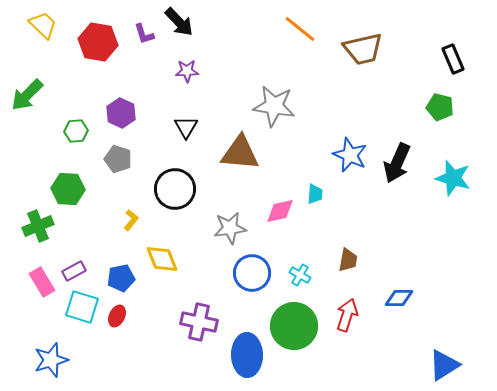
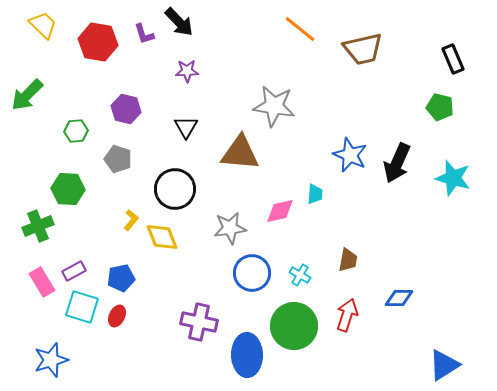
purple hexagon at (121, 113): moved 5 px right, 4 px up; rotated 12 degrees counterclockwise
yellow diamond at (162, 259): moved 22 px up
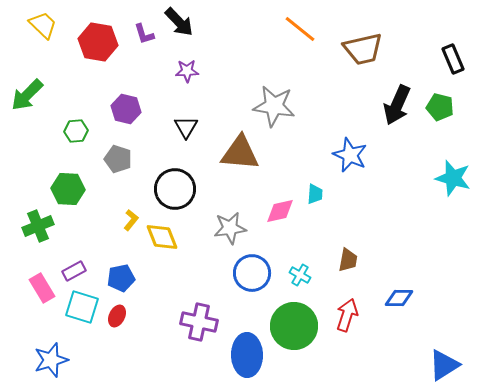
black arrow at (397, 163): moved 58 px up
pink rectangle at (42, 282): moved 6 px down
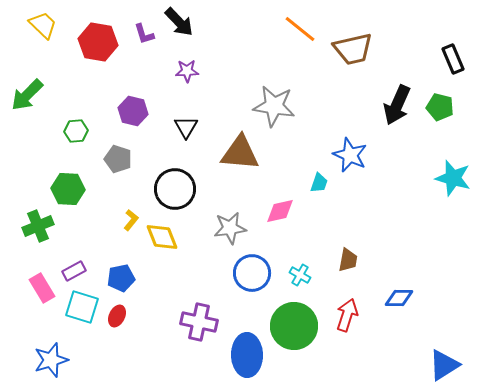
brown trapezoid at (363, 49): moved 10 px left
purple hexagon at (126, 109): moved 7 px right, 2 px down
cyan trapezoid at (315, 194): moved 4 px right, 11 px up; rotated 15 degrees clockwise
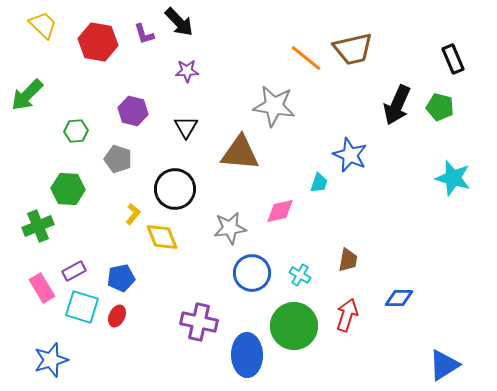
orange line at (300, 29): moved 6 px right, 29 px down
yellow L-shape at (131, 220): moved 2 px right, 6 px up
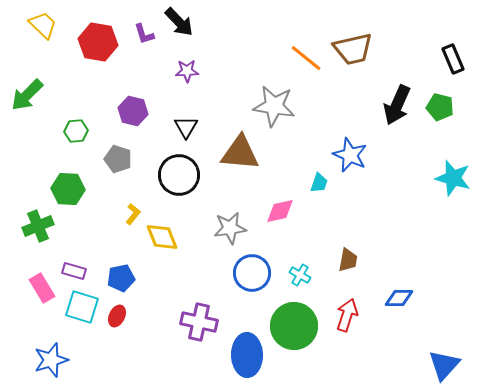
black circle at (175, 189): moved 4 px right, 14 px up
purple rectangle at (74, 271): rotated 45 degrees clockwise
blue triangle at (444, 365): rotated 16 degrees counterclockwise
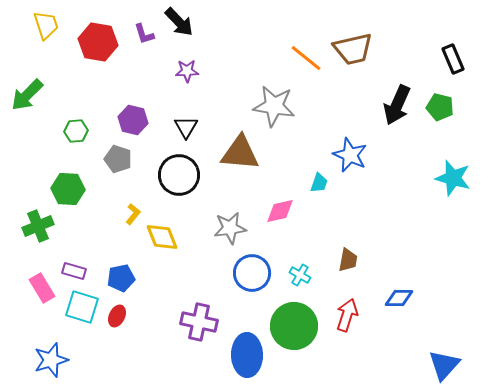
yellow trapezoid at (43, 25): moved 3 px right; rotated 28 degrees clockwise
purple hexagon at (133, 111): moved 9 px down
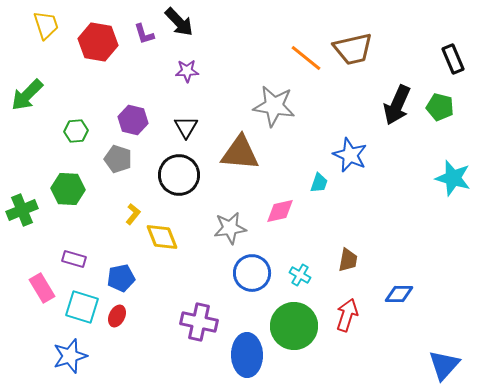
green cross at (38, 226): moved 16 px left, 16 px up
purple rectangle at (74, 271): moved 12 px up
blue diamond at (399, 298): moved 4 px up
blue star at (51, 360): moved 19 px right, 4 px up
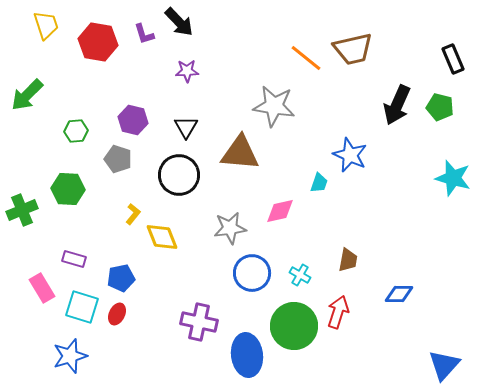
red arrow at (347, 315): moved 9 px left, 3 px up
red ellipse at (117, 316): moved 2 px up
blue ellipse at (247, 355): rotated 6 degrees counterclockwise
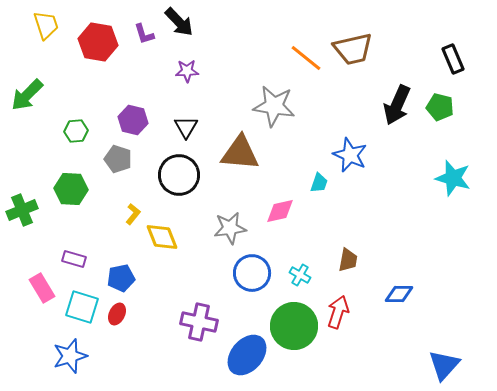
green hexagon at (68, 189): moved 3 px right
blue ellipse at (247, 355): rotated 48 degrees clockwise
